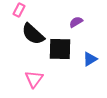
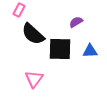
blue triangle: moved 8 px up; rotated 28 degrees clockwise
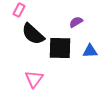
black square: moved 1 px up
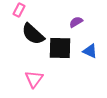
blue triangle: rotated 28 degrees clockwise
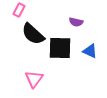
purple semicircle: rotated 136 degrees counterclockwise
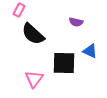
black square: moved 4 px right, 15 px down
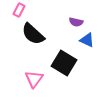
blue triangle: moved 3 px left, 11 px up
black square: rotated 30 degrees clockwise
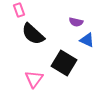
pink rectangle: rotated 48 degrees counterclockwise
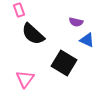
pink triangle: moved 9 px left
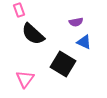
purple semicircle: rotated 24 degrees counterclockwise
blue triangle: moved 3 px left, 2 px down
black square: moved 1 px left, 1 px down
